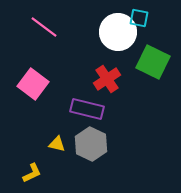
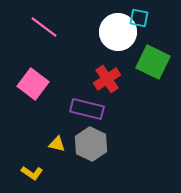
yellow L-shape: rotated 60 degrees clockwise
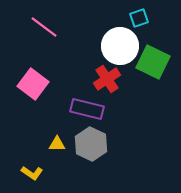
cyan square: rotated 30 degrees counterclockwise
white circle: moved 2 px right, 14 px down
yellow triangle: rotated 12 degrees counterclockwise
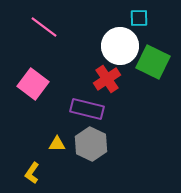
cyan square: rotated 18 degrees clockwise
yellow L-shape: rotated 90 degrees clockwise
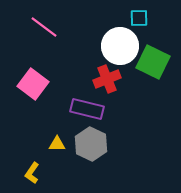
red cross: rotated 12 degrees clockwise
